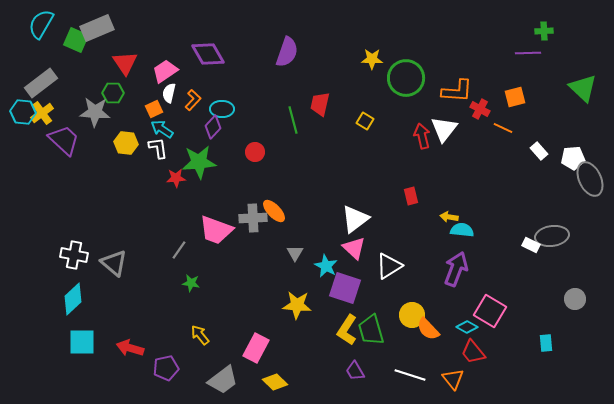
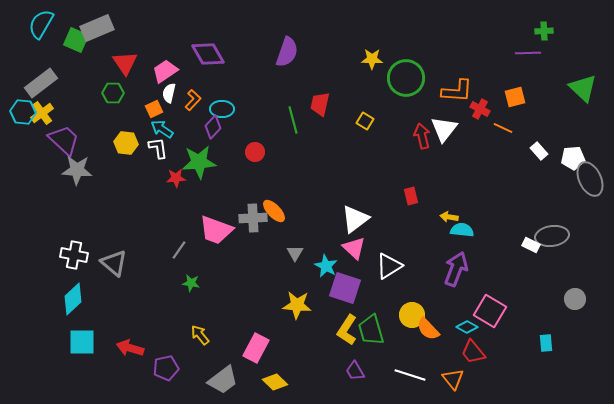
gray star at (95, 112): moved 18 px left, 58 px down
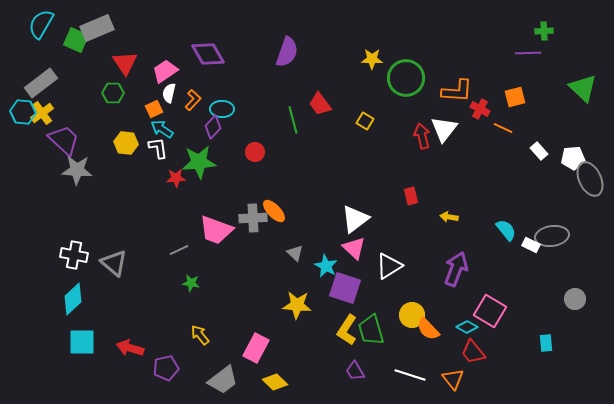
red trapezoid at (320, 104): rotated 50 degrees counterclockwise
cyan semicircle at (462, 230): moved 44 px right; rotated 45 degrees clockwise
gray line at (179, 250): rotated 30 degrees clockwise
gray triangle at (295, 253): rotated 18 degrees counterclockwise
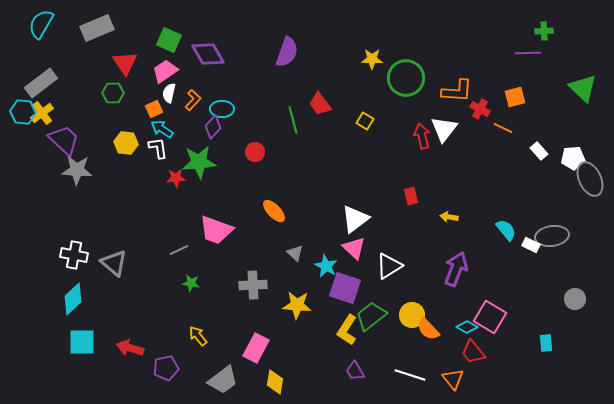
green square at (76, 40): moved 93 px right
gray cross at (253, 218): moved 67 px down
pink square at (490, 311): moved 6 px down
green trapezoid at (371, 330): moved 14 px up; rotated 68 degrees clockwise
yellow arrow at (200, 335): moved 2 px left, 1 px down
yellow diamond at (275, 382): rotated 55 degrees clockwise
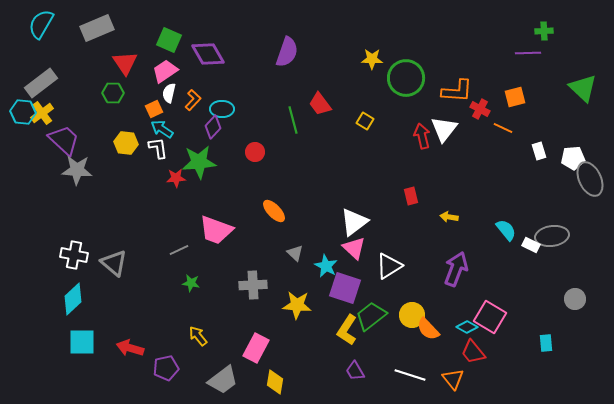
white rectangle at (539, 151): rotated 24 degrees clockwise
white triangle at (355, 219): moved 1 px left, 3 px down
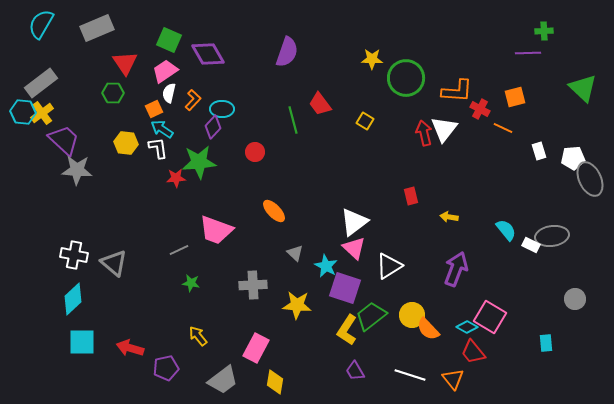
red arrow at (422, 136): moved 2 px right, 3 px up
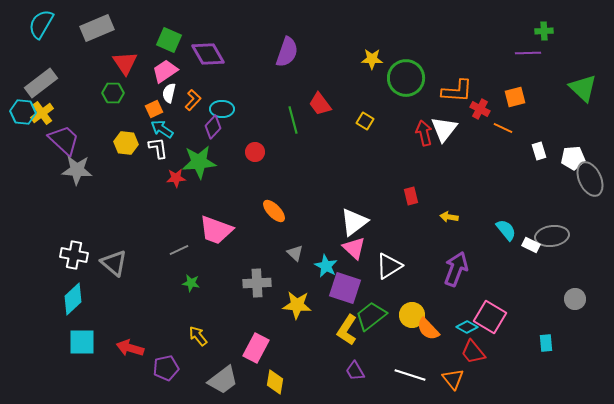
gray cross at (253, 285): moved 4 px right, 2 px up
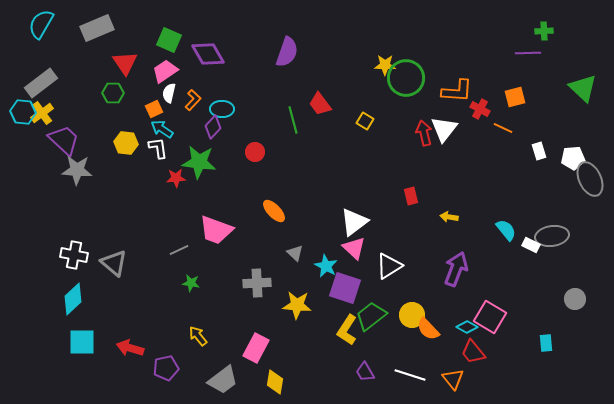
yellow star at (372, 59): moved 13 px right, 6 px down
green star at (199, 162): rotated 12 degrees clockwise
purple trapezoid at (355, 371): moved 10 px right, 1 px down
